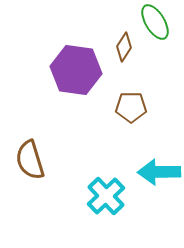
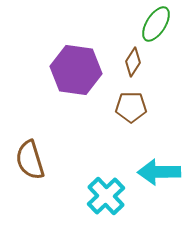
green ellipse: moved 1 px right, 2 px down; rotated 63 degrees clockwise
brown diamond: moved 9 px right, 15 px down
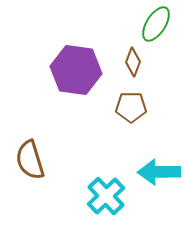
brown diamond: rotated 12 degrees counterclockwise
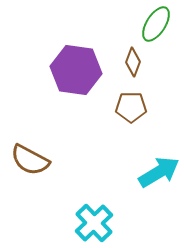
brown semicircle: rotated 45 degrees counterclockwise
cyan arrow: rotated 150 degrees clockwise
cyan cross: moved 12 px left, 27 px down
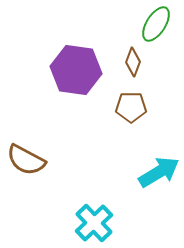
brown semicircle: moved 4 px left
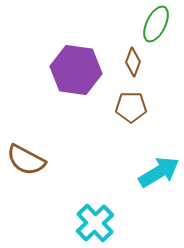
green ellipse: rotated 6 degrees counterclockwise
cyan cross: moved 1 px right
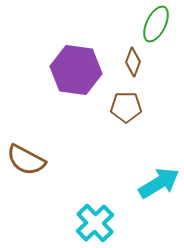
brown pentagon: moved 5 px left
cyan arrow: moved 11 px down
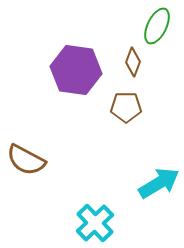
green ellipse: moved 1 px right, 2 px down
